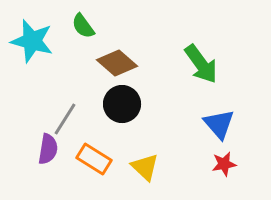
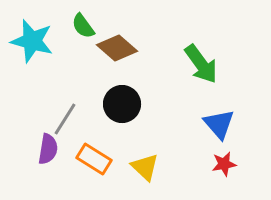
brown diamond: moved 15 px up
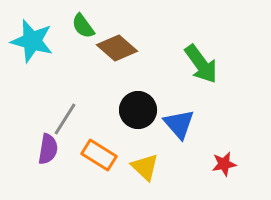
black circle: moved 16 px right, 6 px down
blue triangle: moved 40 px left
orange rectangle: moved 5 px right, 4 px up
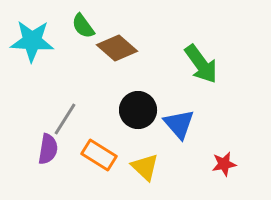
cyan star: rotated 12 degrees counterclockwise
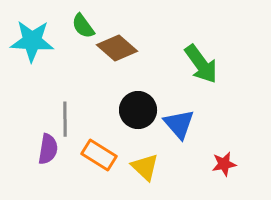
gray line: rotated 32 degrees counterclockwise
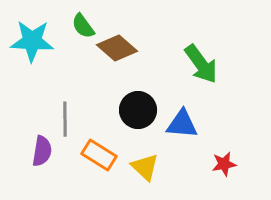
blue triangle: moved 3 px right; rotated 44 degrees counterclockwise
purple semicircle: moved 6 px left, 2 px down
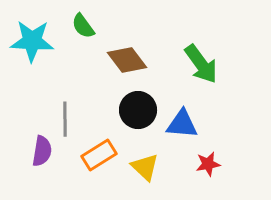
brown diamond: moved 10 px right, 12 px down; rotated 12 degrees clockwise
orange rectangle: rotated 64 degrees counterclockwise
red star: moved 16 px left
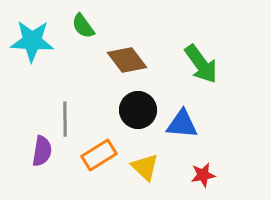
red star: moved 5 px left, 11 px down
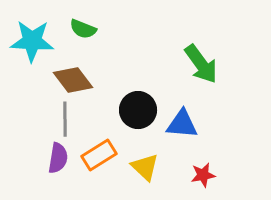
green semicircle: moved 3 px down; rotated 32 degrees counterclockwise
brown diamond: moved 54 px left, 20 px down
purple semicircle: moved 16 px right, 7 px down
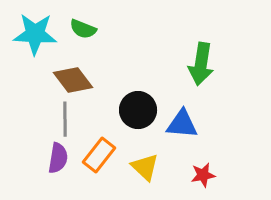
cyan star: moved 3 px right, 7 px up
green arrow: rotated 45 degrees clockwise
orange rectangle: rotated 20 degrees counterclockwise
